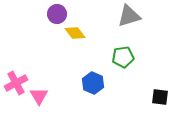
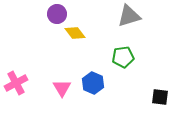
pink triangle: moved 23 px right, 8 px up
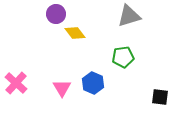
purple circle: moved 1 px left
pink cross: rotated 20 degrees counterclockwise
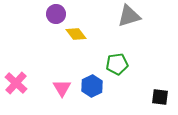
yellow diamond: moved 1 px right, 1 px down
green pentagon: moved 6 px left, 7 px down
blue hexagon: moved 1 px left, 3 px down; rotated 10 degrees clockwise
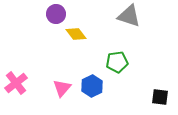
gray triangle: rotated 35 degrees clockwise
green pentagon: moved 2 px up
pink cross: rotated 10 degrees clockwise
pink triangle: rotated 12 degrees clockwise
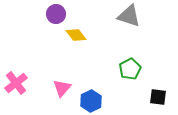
yellow diamond: moved 1 px down
green pentagon: moved 13 px right, 7 px down; rotated 20 degrees counterclockwise
blue hexagon: moved 1 px left, 15 px down
black square: moved 2 px left
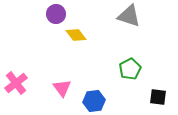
pink triangle: rotated 18 degrees counterclockwise
blue hexagon: moved 3 px right; rotated 20 degrees clockwise
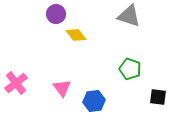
green pentagon: rotated 25 degrees counterclockwise
